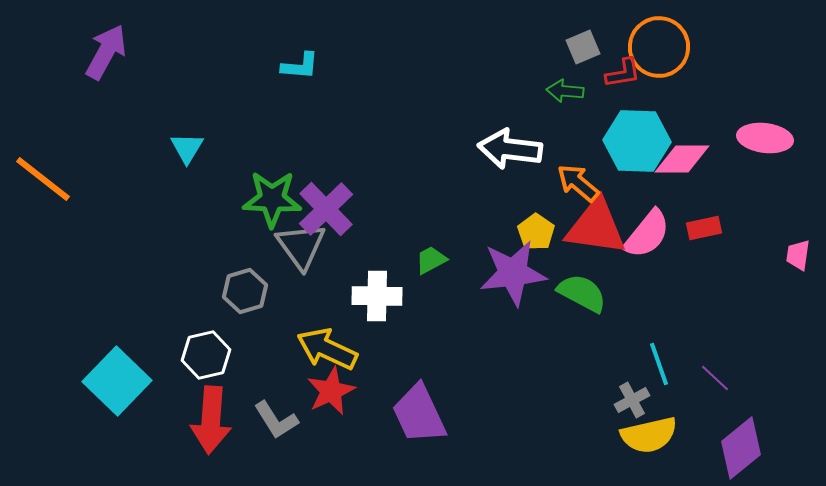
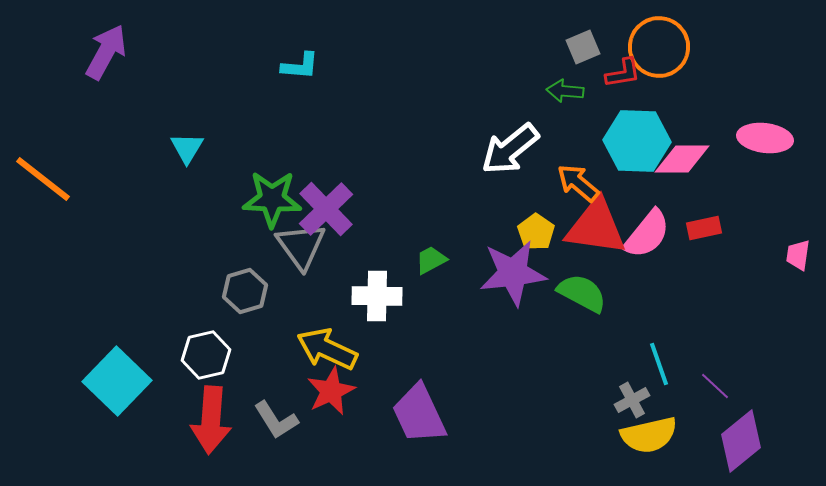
white arrow: rotated 46 degrees counterclockwise
purple line: moved 8 px down
purple diamond: moved 7 px up
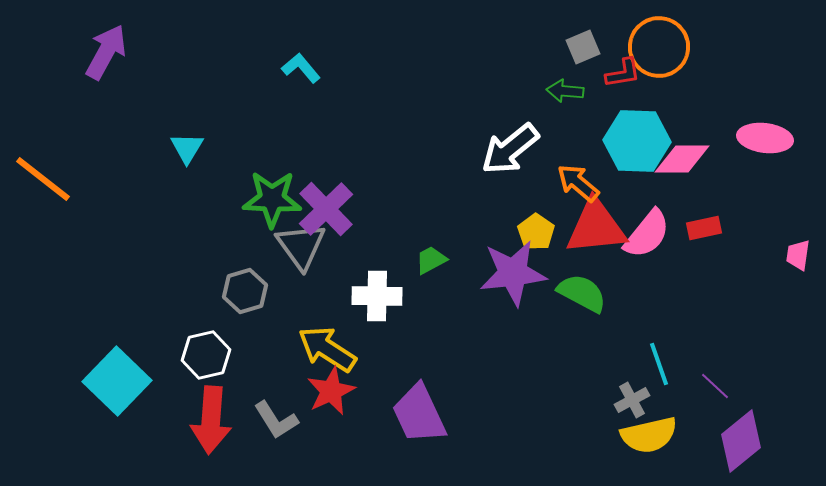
cyan L-shape: moved 1 px right, 2 px down; rotated 135 degrees counterclockwise
red triangle: rotated 14 degrees counterclockwise
yellow arrow: rotated 8 degrees clockwise
